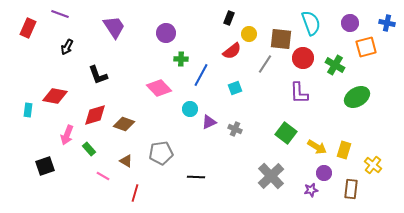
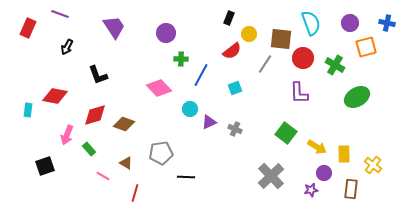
yellow rectangle at (344, 150): moved 4 px down; rotated 18 degrees counterclockwise
brown triangle at (126, 161): moved 2 px down
black line at (196, 177): moved 10 px left
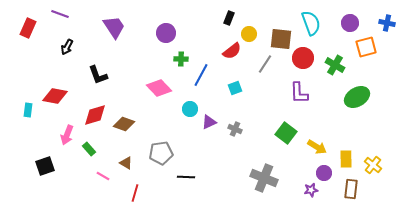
yellow rectangle at (344, 154): moved 2 px right, 5 px down
gray cross at (271, 176): moved 7 px left, 2 px down; rotated 24 degrees counterclockwise
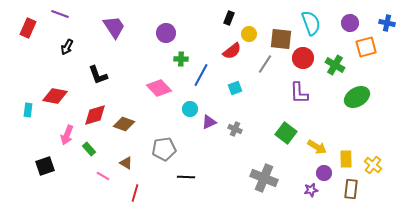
gray pentagon at (161, 153): moved 3 px right, 4 px up
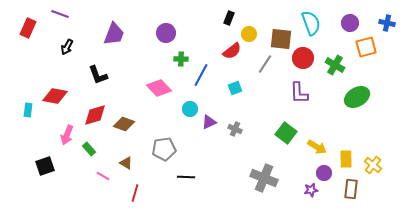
purple trapezoid at (114, 27): moved 7 px down; rotated 55 degrees clockwise
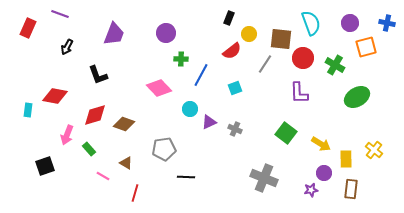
yellow arrow at (317, 147): moved 4 px right, 3 px up
yellow cross at (373, 165): moved 1 px right, 15 px up
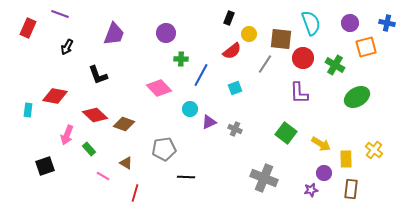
red diamond at (95, 115): rotated 60 degrees clockwise
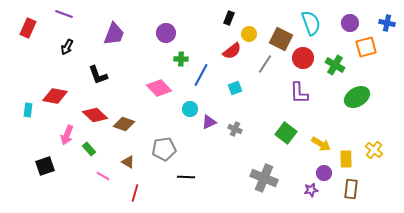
purple line at (60, 14): moved 4 px right
brown square at (281, 39): rotated 20 degrees clockwise
brown triangle at (126, 163): moved 2 px right, 1 px up
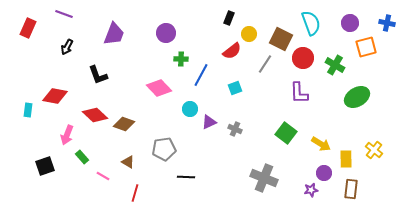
green rectangle at (89, 149): moved 7 px left, 8 px down
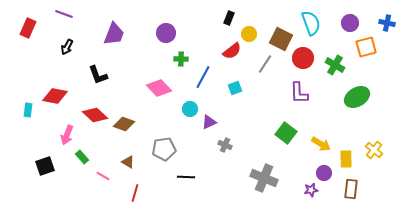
blue line at (201, 75): moved 2 px right, 2 px down
gray cross at (235, 129): moved 10 px left, 16 px down
